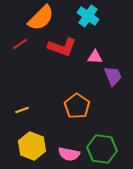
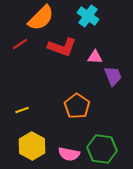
yellow hexagon: rotated 8 degrees clockwise
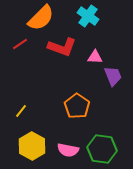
yellow line: moved 1 px left, 1 px down; rotated 32 degrees counterclockwise
pink semicircle: moved 1 px left, 4 px up
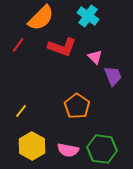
red line: moved 2 px left, 1 px down; rotated 21 degrees counterclockwise
pink triangle: rotated 42 degrees clockwise
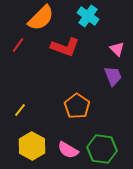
red L-shape: moved 3 px right
pink triangle: moved 22 px right, 8 px up
yellow line: moved 1 px left, 1 px up
pink semicircle: rotated 20 degrees clockwise
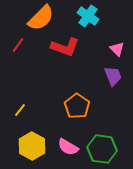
pink semicircle: moved 3 px up
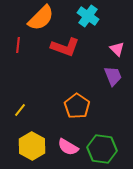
red line: rotated 28 degrees counterclockwise
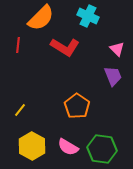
cyan cross: rotated 10 degrees counterclockwise
red L-shape: rotated 12 degrees clockwise
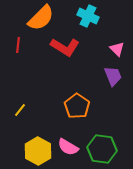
yellow hexagon: moved 6 px right, 5 px down
